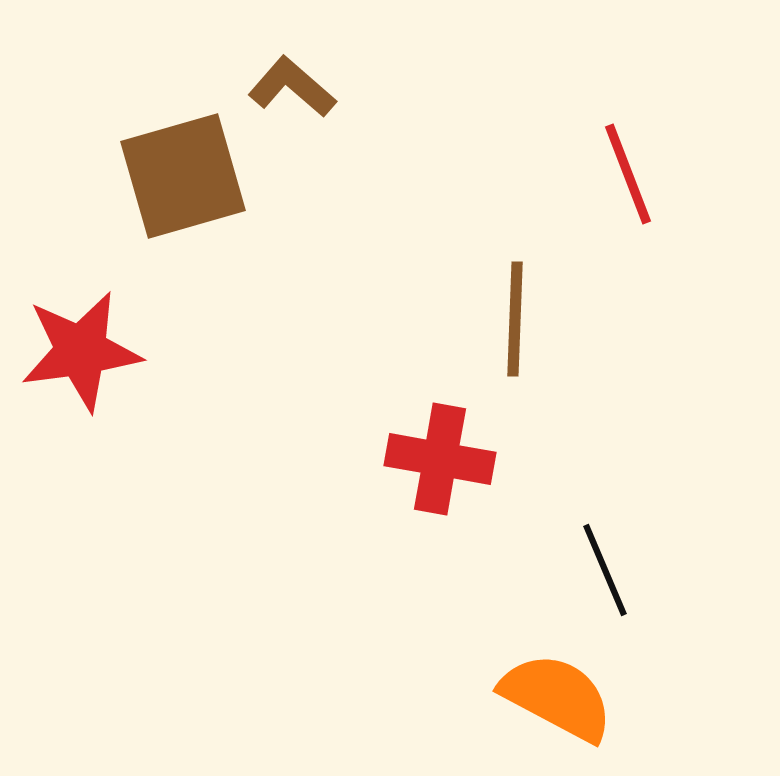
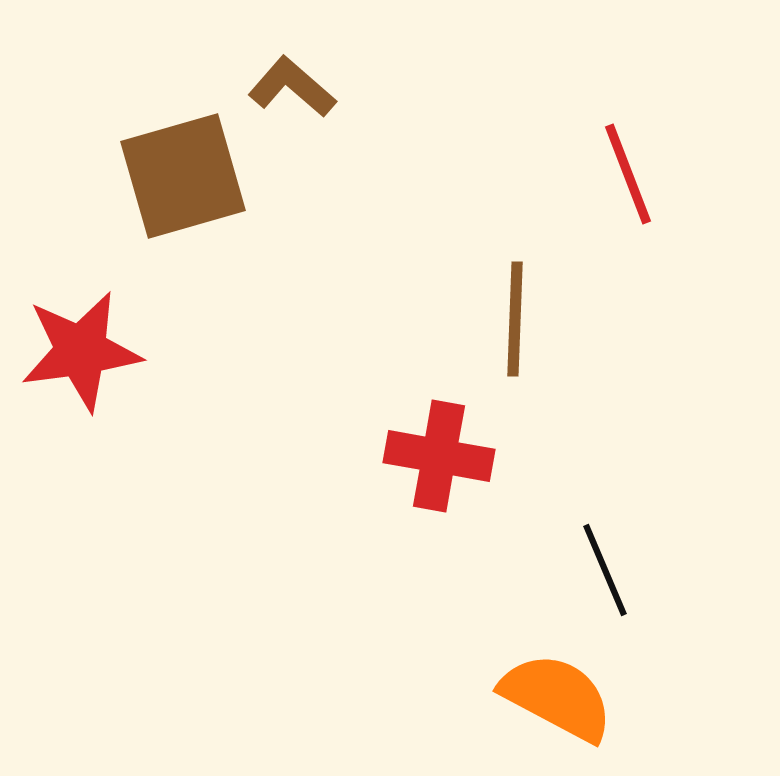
red cross: moved 1 px left, 3 px up
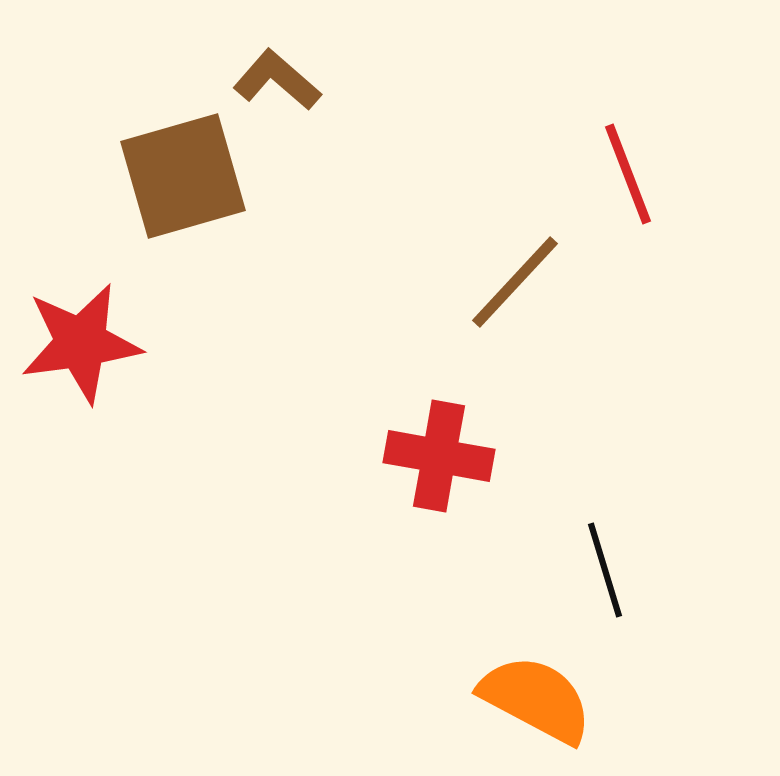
brown L-shape: moved 15 px left, 7 px up
brown line: moved 37 px up; rotated 41 degrees clockwise
red star: moved 8 px up
black line: rotated 6 degrees clockwise
orange semicircle: moved 21 px left, 2 px down
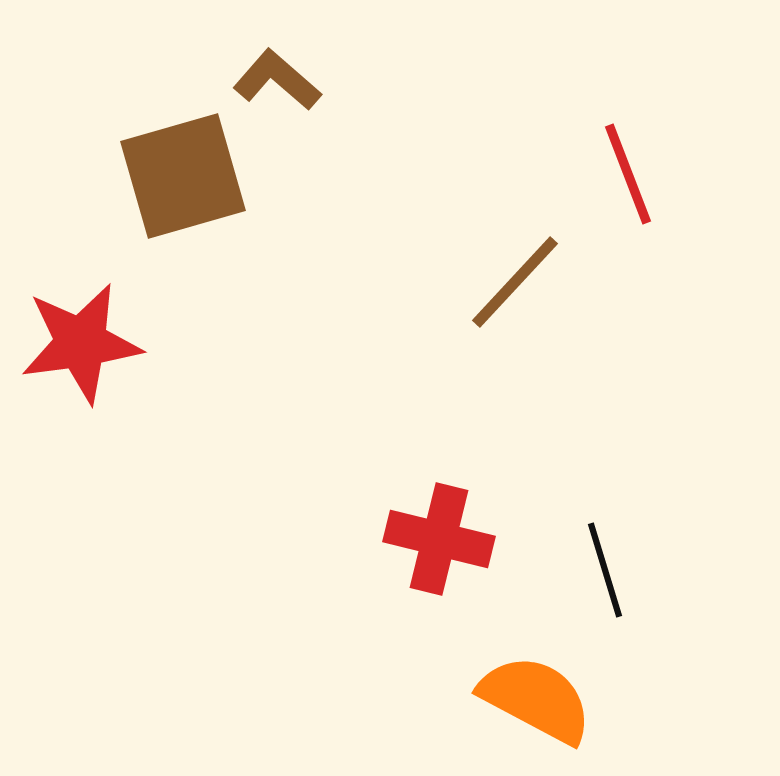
red cross: moved 83 px down; rotated 4 degrees clockwise
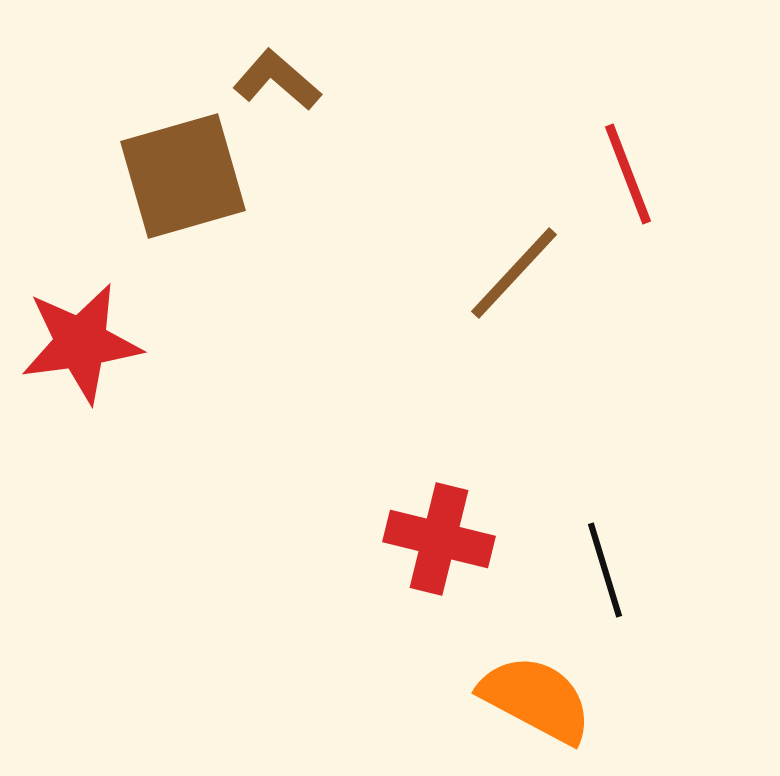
brown line: moved 1 px left, 9 px up
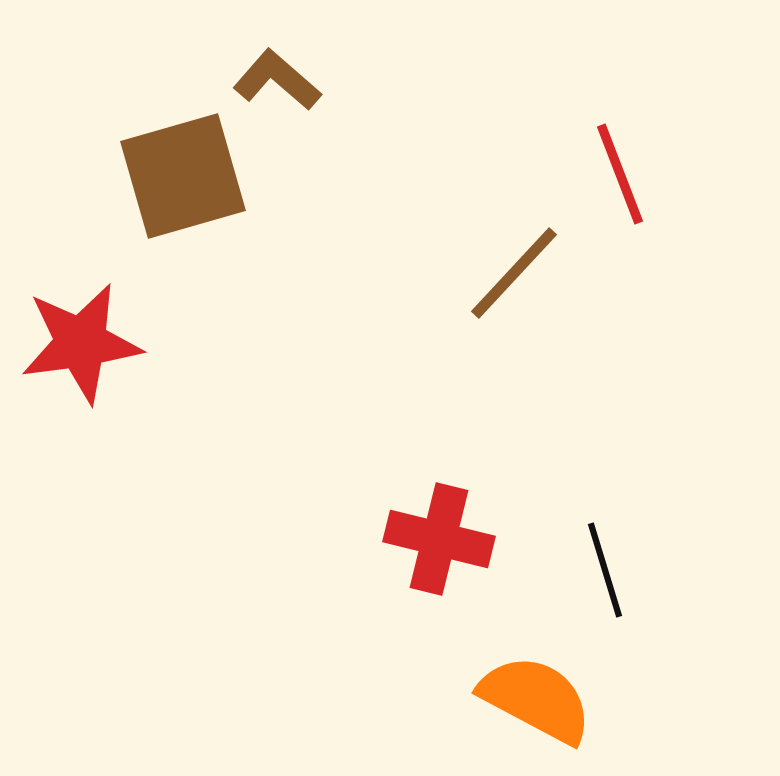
red line: moved 8 px left
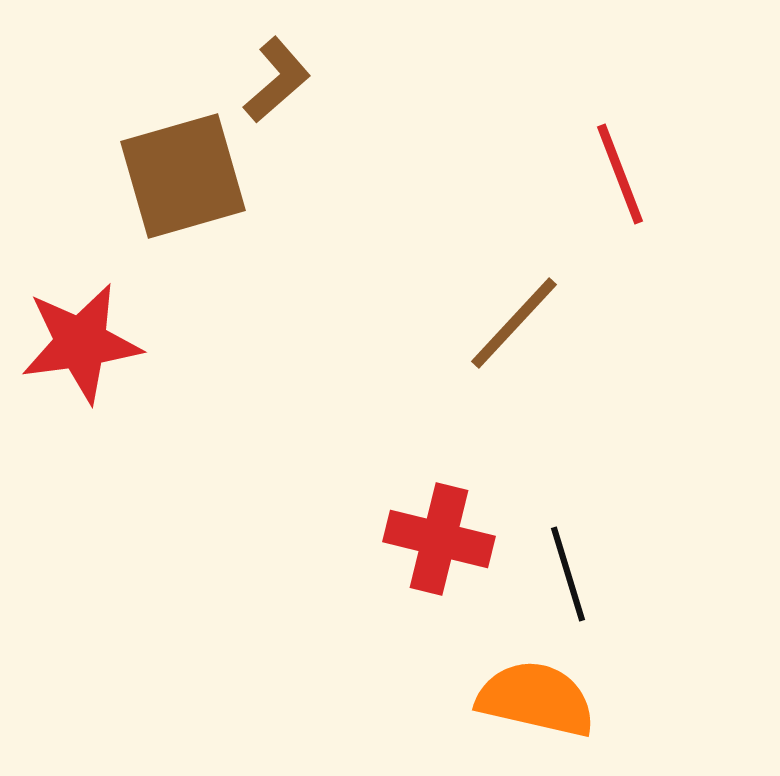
brown L-shape: rotated 98 degrees clockwise
brown line: moved 50 px down
black line: moved 37 px left, 4 px down
orange semicircle: rotated 15 degrees counterclockwise
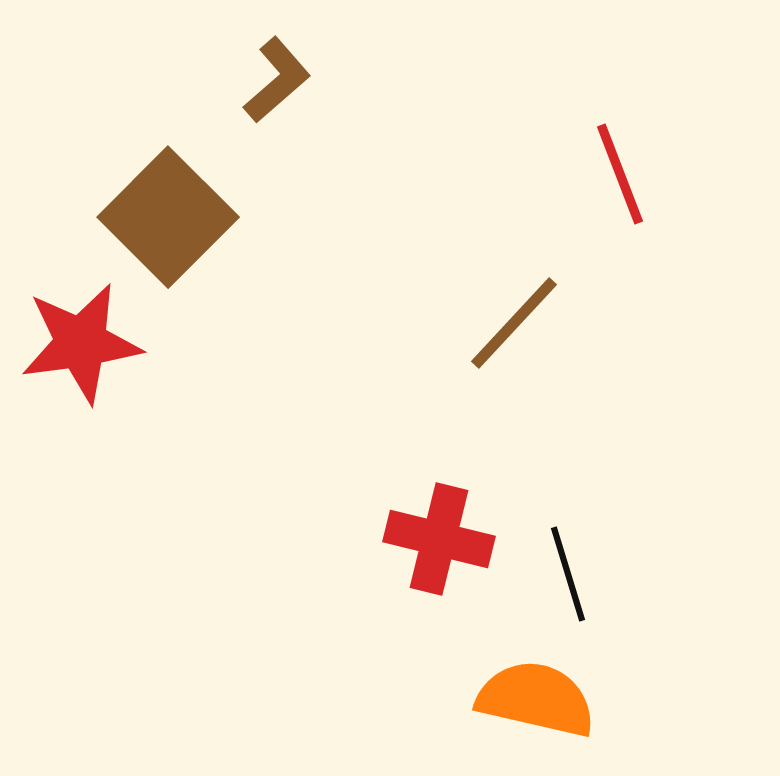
brown square: moved 15 px left, 41 px down; rotated 29 degrees counterclockwise
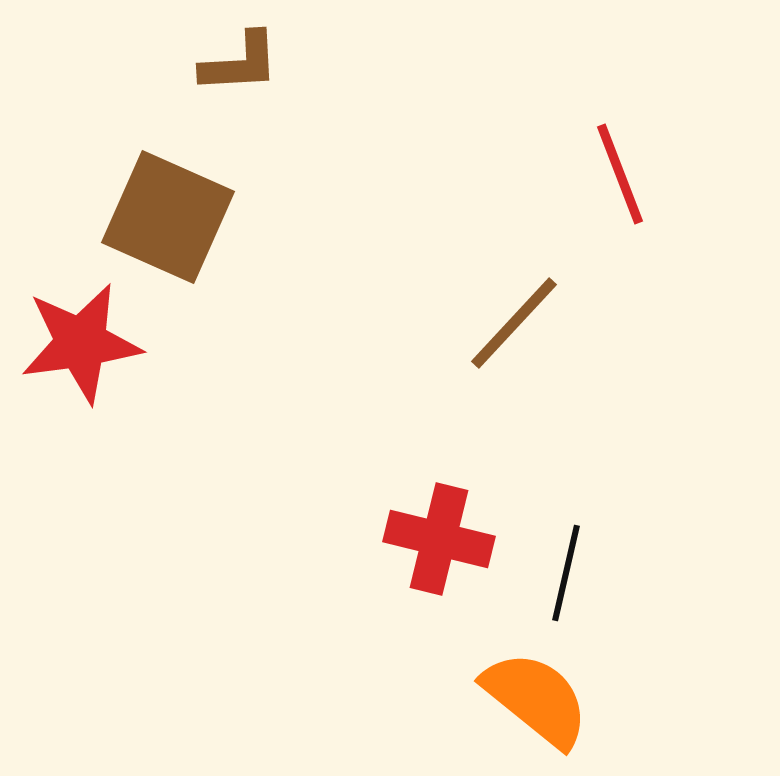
brown L-shape: moved 37 px left, 17 px up; rotated 38 degrees clockwise
brown square: rotated 21 degrees counterclockwise
black line: moved 2 px left, 1 px up; rotated 30 degrees clockwise
orange semicircle: rotated 26 degrees clockwise
